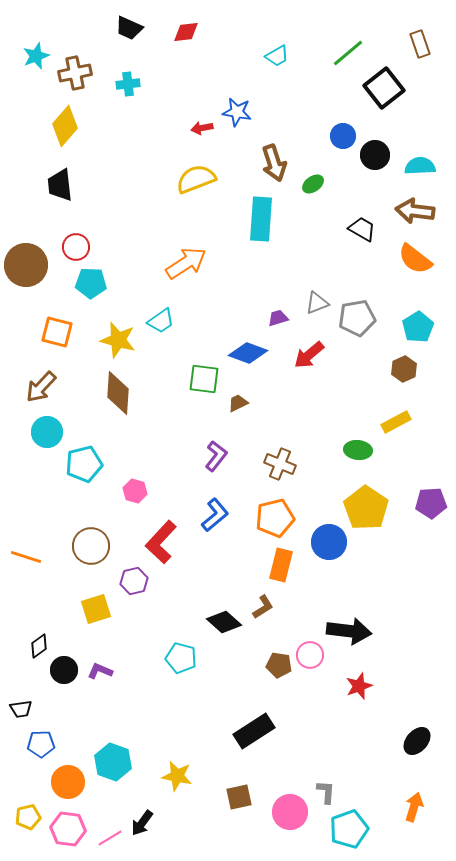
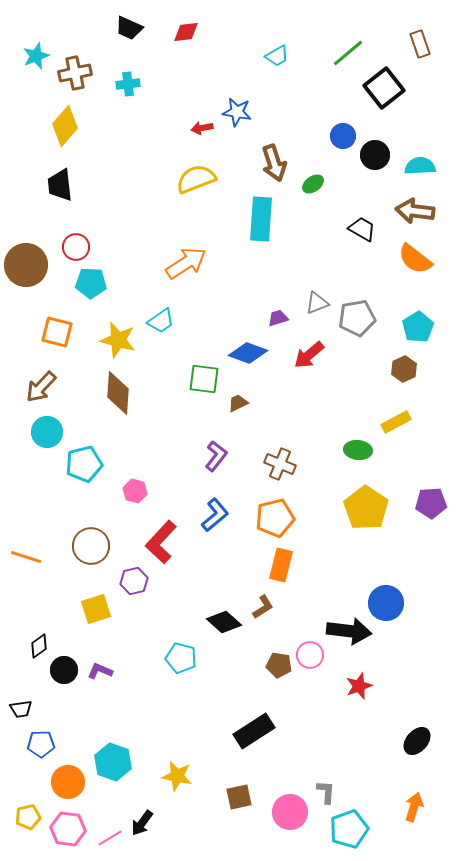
blue circle at (329, 542): moved 57 px right, 61 px down
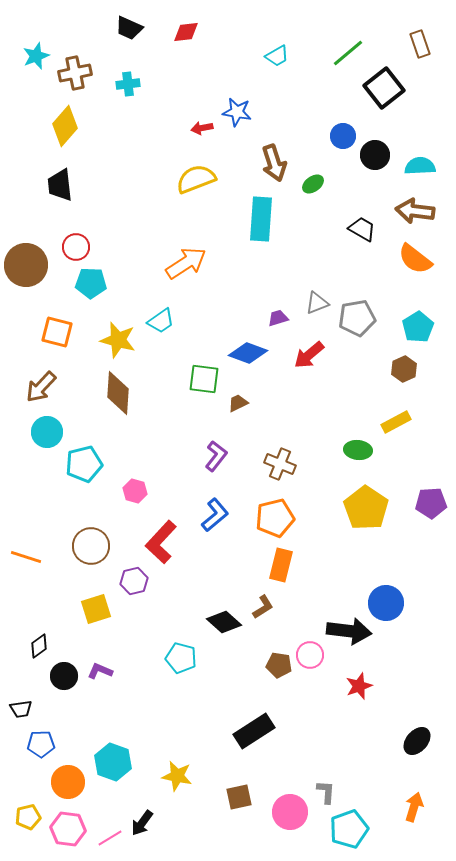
black circle at (64, 670): moved 6 px down
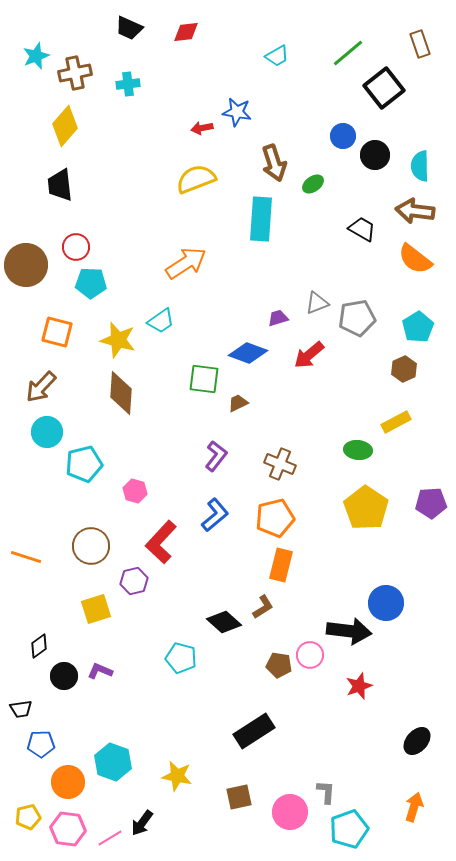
cyan semicircle at (420, 166): rotated 88 degrees counterclockwise
brown diamond at (118, 393): moved 3 px right
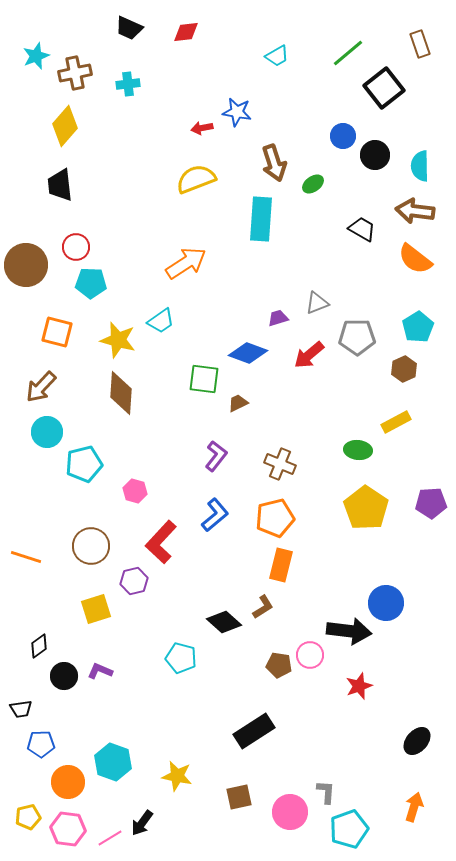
gray pentagon at (357, 318): moved 19 px down; rotated 9 degrees clockwise
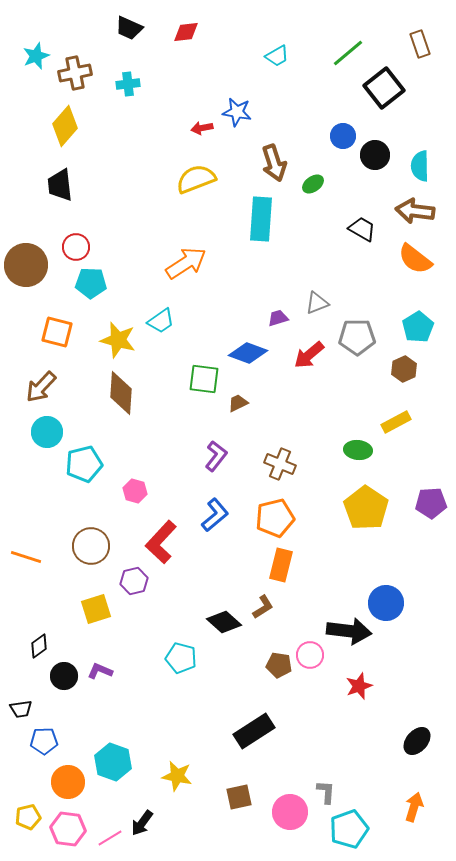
blue pentagon at (41, 744): moved 3 px right, 3 px up
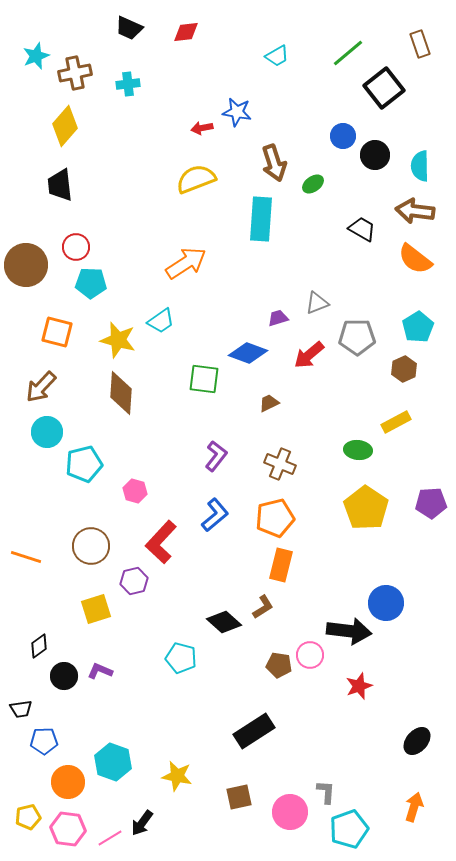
brown trapezoid at (238, 403): moved 31 px right
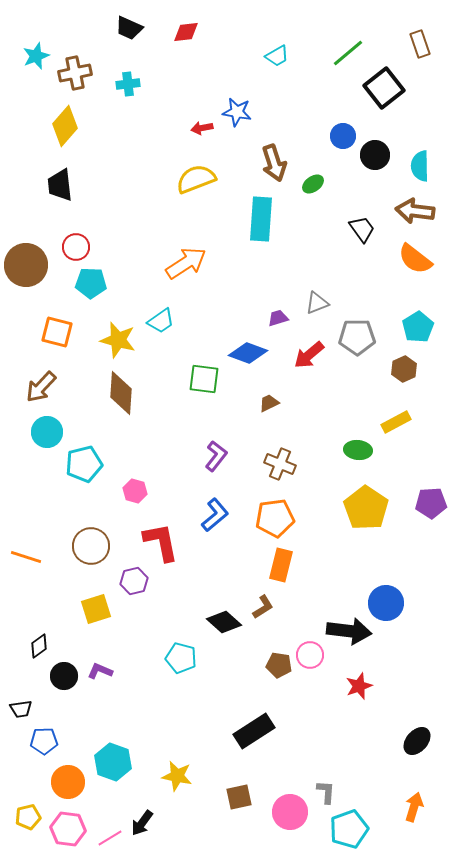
black trapezoid at (362, 229): rotated 24 degrees clockwise
orange pentagon at (275, 518): rotated 6 degrees clockwise
red L-shape at (161, 542): rotated 126 degrees clockwise
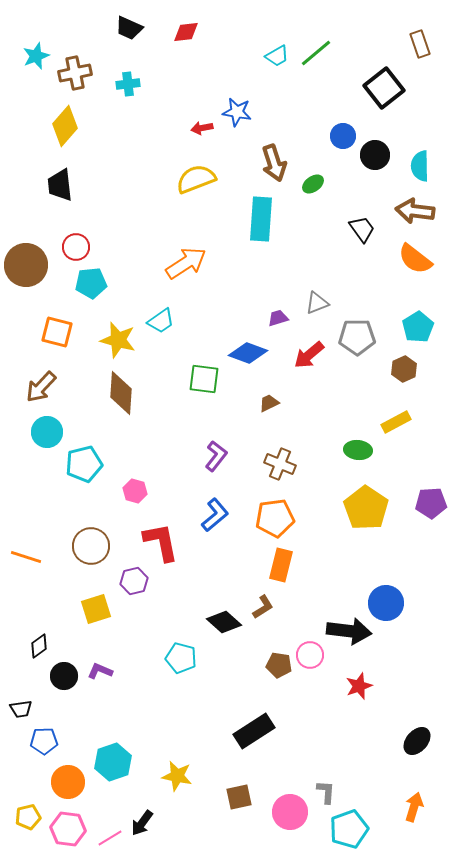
green line at (348, 53): moved 32 px left
cyan pentagon at (91, 283): rotated 8 degrees counterclockwise
cyan hexagon at (113, 762): rotated 21 degrees clockwise
